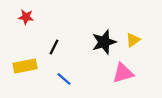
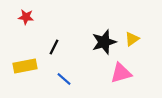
yellow triangle: moved 1 px left, 1 px up
pink triangle: moved 2 px left
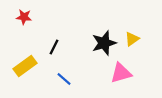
red star: moved 2 px left
black star: moved 1 px down
yellow rectangle: rotated 25 degrees counterclockwise
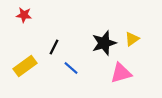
red star: moved 2 px up
blue line: moved 7 px right, 11 px up
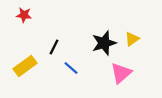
pink triangle: rotated 25 degrees counterclockwise
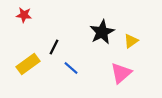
yellow triangle: moved 1 px left, 2 px down
black star: moved 2 px left, 11 px up; rotated 10 degrees counterclockwise
yellow rectangle: moved 3 px right, 2 px up
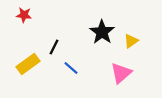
black star: rotated 10 degrees counterclockwise
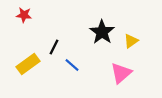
blue line: moved 1 px right, 3 px up
